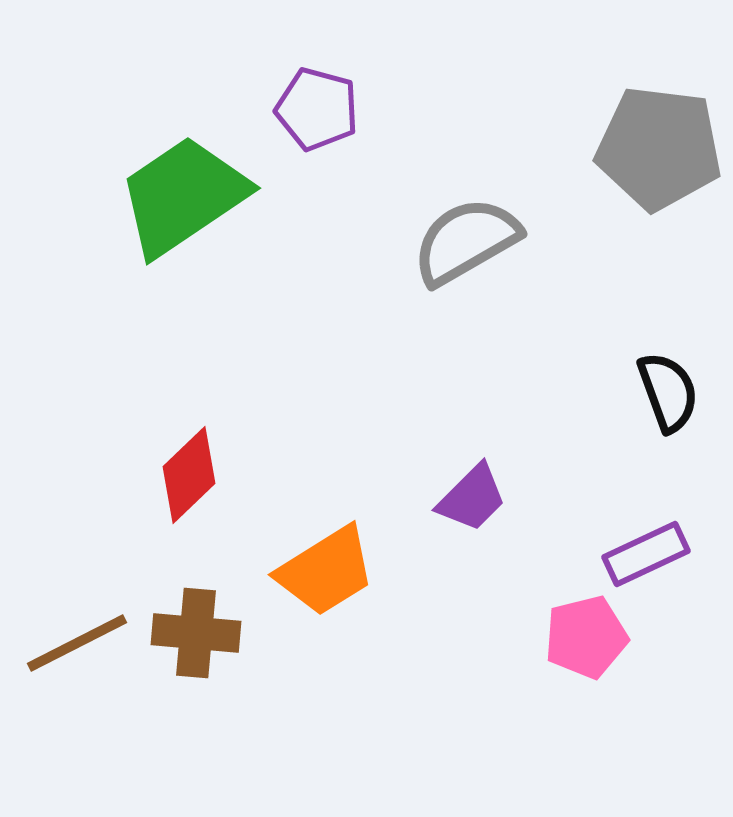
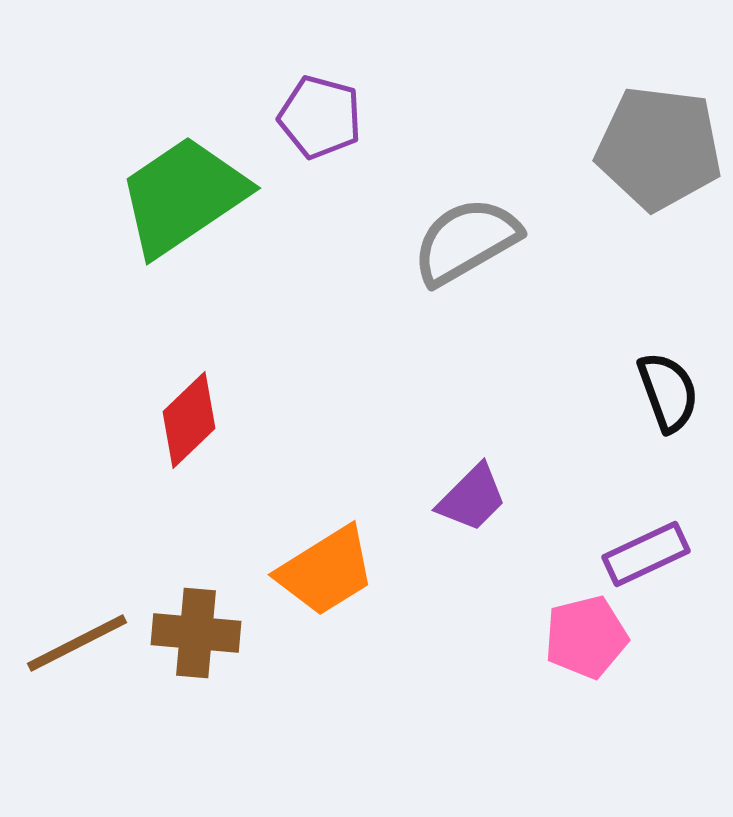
purple pentagon: moved 3 px right, 8 px down
red diamond: moved 55 px up
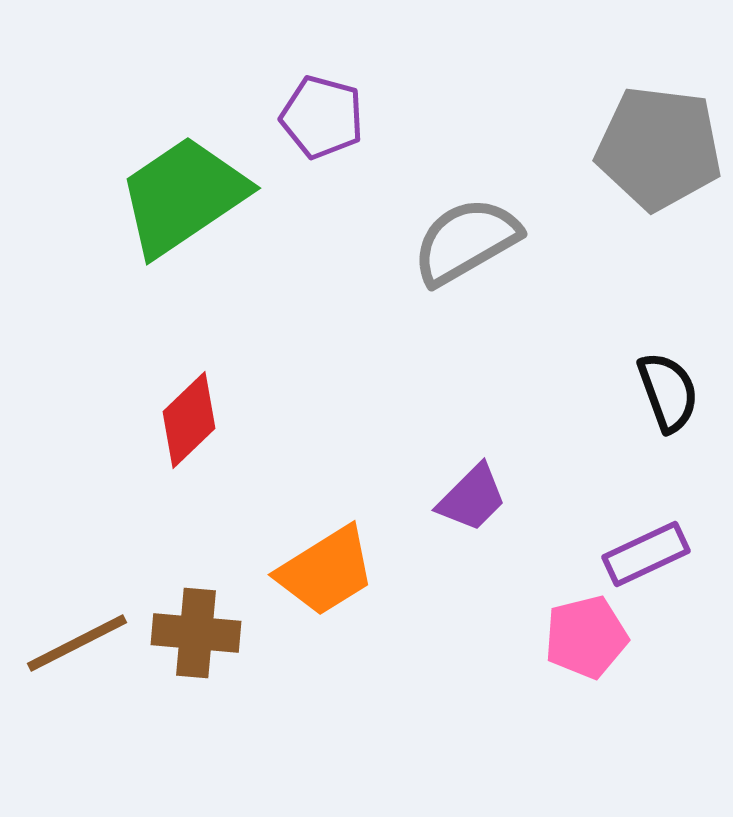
purple pentagon: moved 2 px right
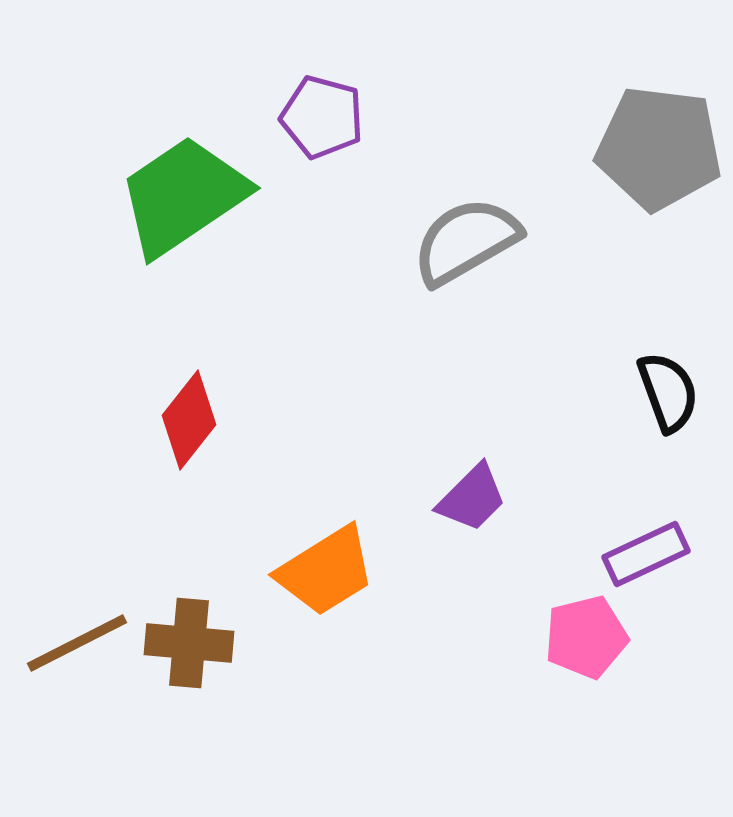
red diamond: rotated 8 degrees counterclockwise
brown cross: moved 7 px left, 10 px down
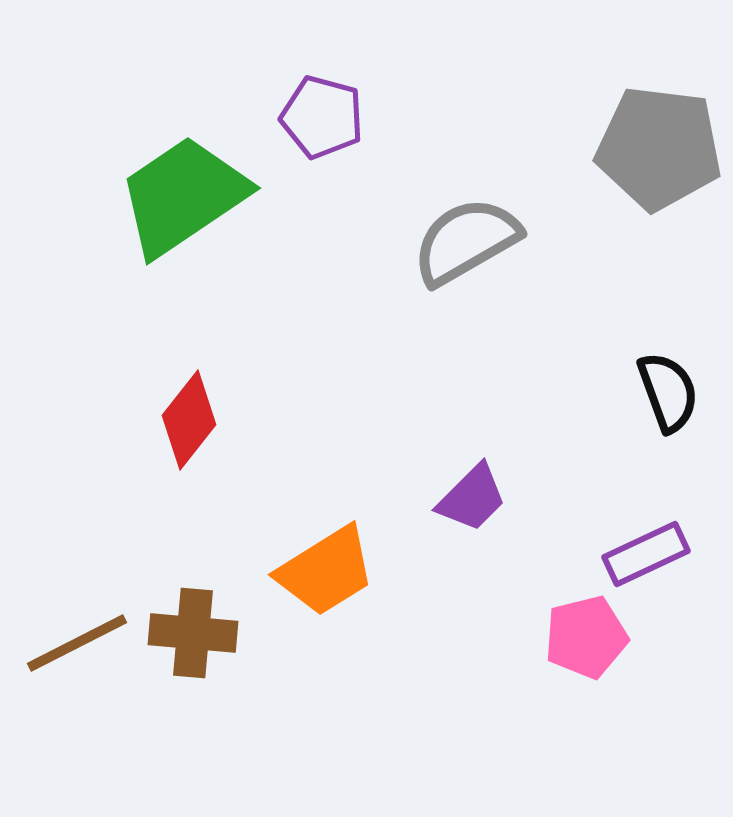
brown cross: moved 4 px right, 10 px up
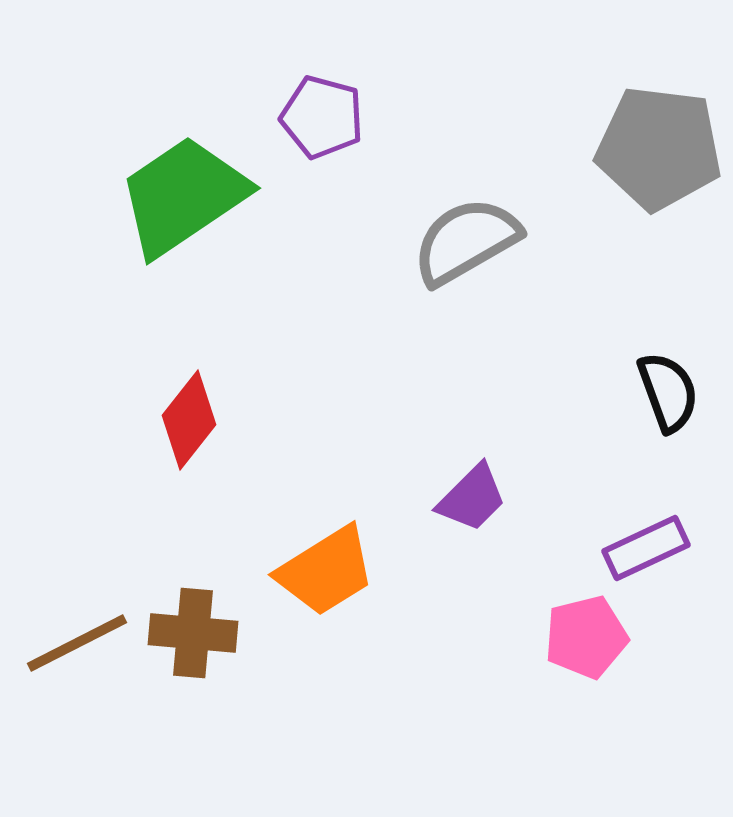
purple rectangle: moved 6 px up
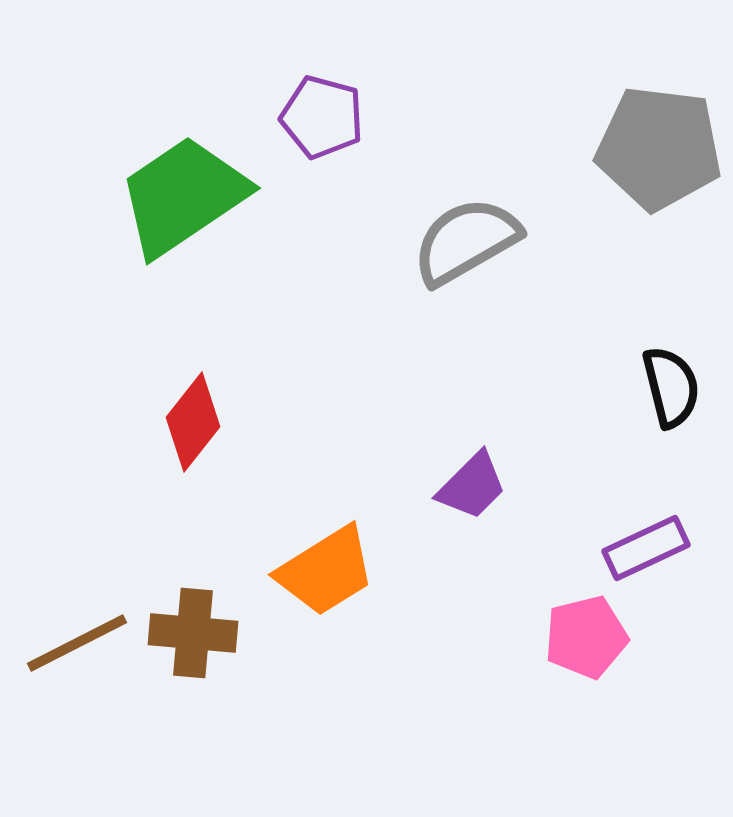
black semicircle: moved 3 px right, 5 px up; rotated 6 degrees clockwise
red diamond: moved 4 px right, 2 px down
purple trapezoid: moved 12 px up
